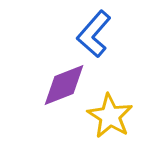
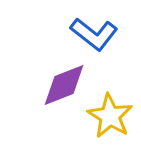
blue L-shape: rotated 93 degrees counterclockwise
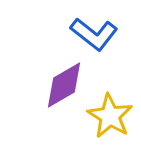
purple diamond: rotated 9 degrees counterclockwise
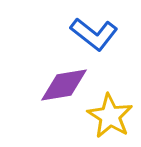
purple diamond: rotated 21 degrees clockwise
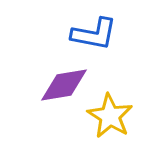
blue L-shape: rotated 27 degrees counterclockwise
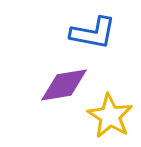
blue L-shape: moved 1 px left, 1 px up
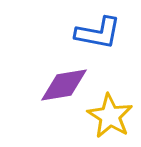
blue L-shape: moved 5 px right
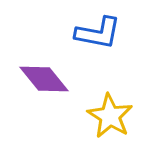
purple diamond: moved 20 px left, 6 px up; rotated 60 degrees clockwise
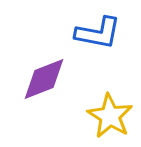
purple diamond: rotated 72 degrees counterclockwise
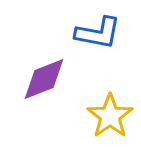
yellow star: rotated 6 degrees clockwise
